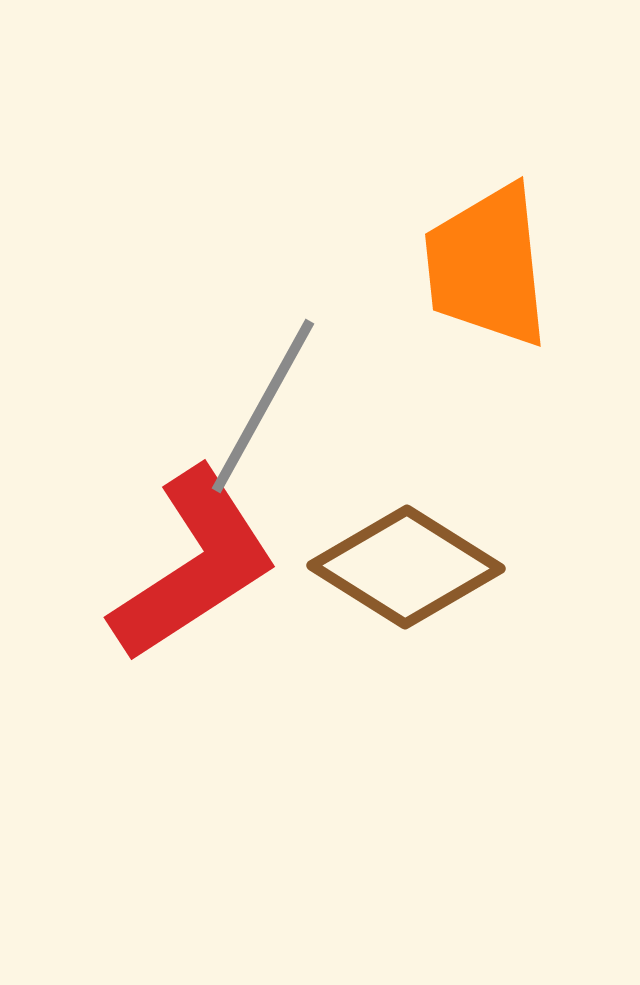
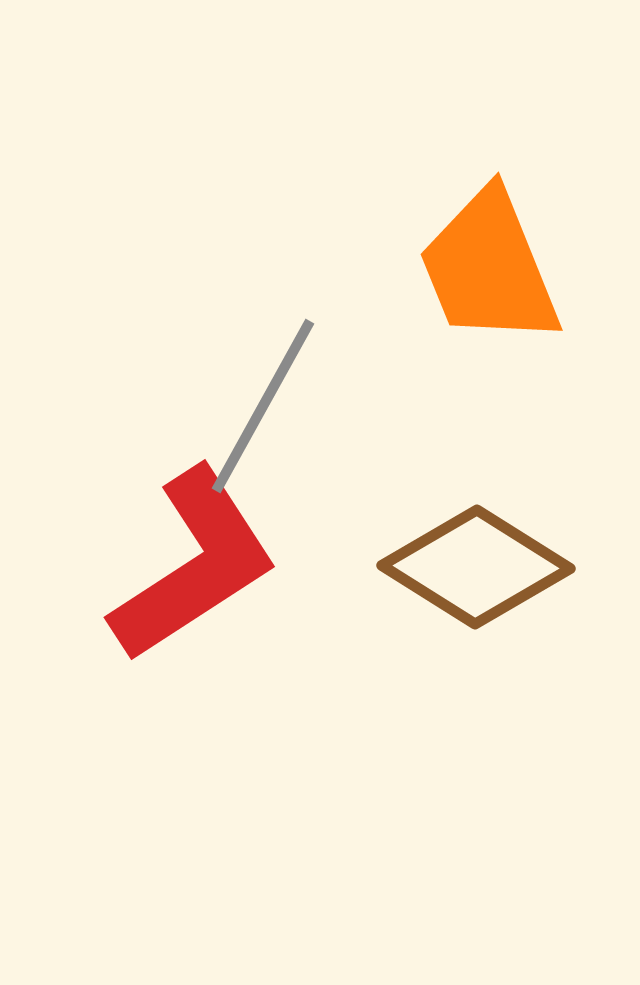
orange trapezoid: moved 2 px right, 2 px down; rotated 16 degrees counterclockwise
brown diamond: moved 70 px right
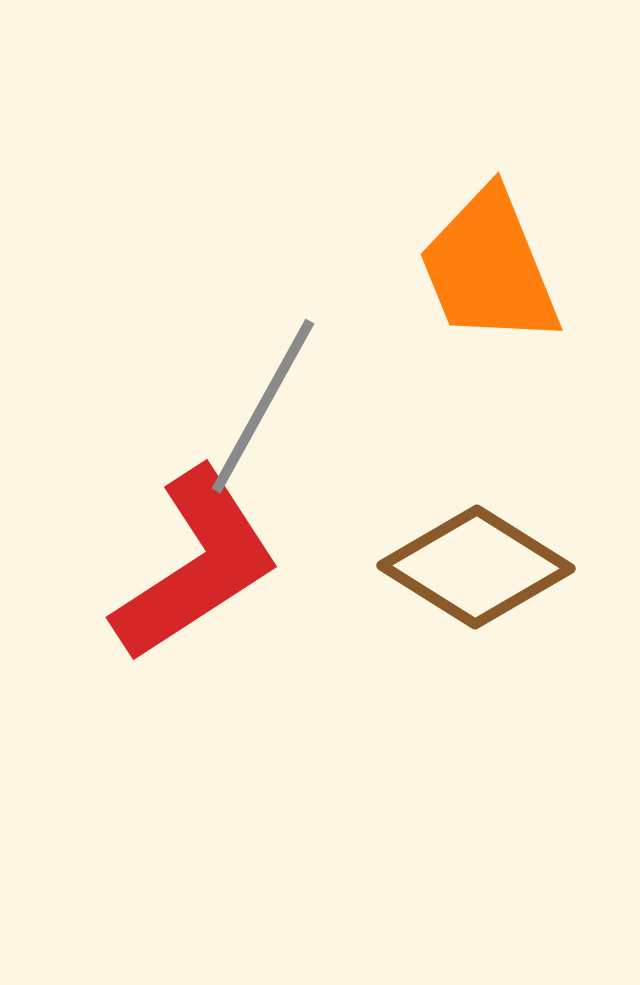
red L-shape: moved 2 px right
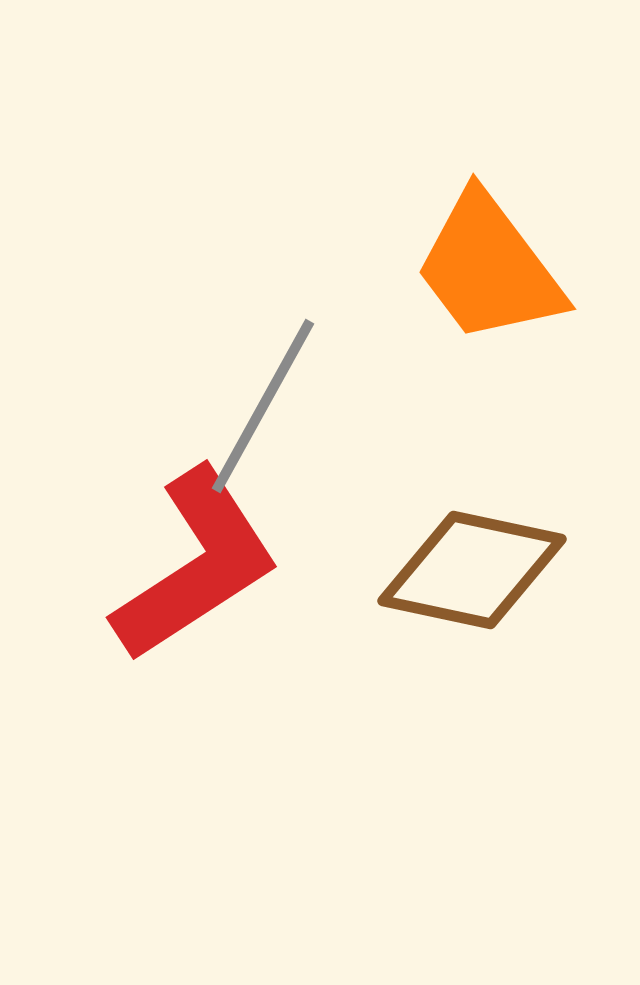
orange trapezoid: rotated 15 degrees counterclockwise
brown diamond: moved 4 px left, 3 px down; rotated 20 degrees counterclockwise
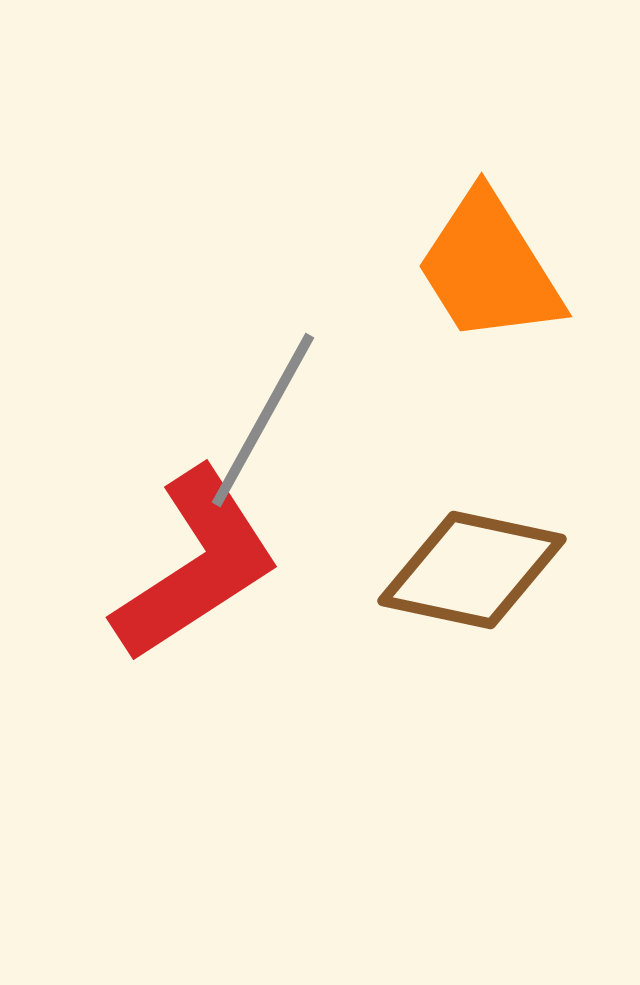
orange trapezoid: rotated 5 degrees clockwise
gray line: moved 14 px down
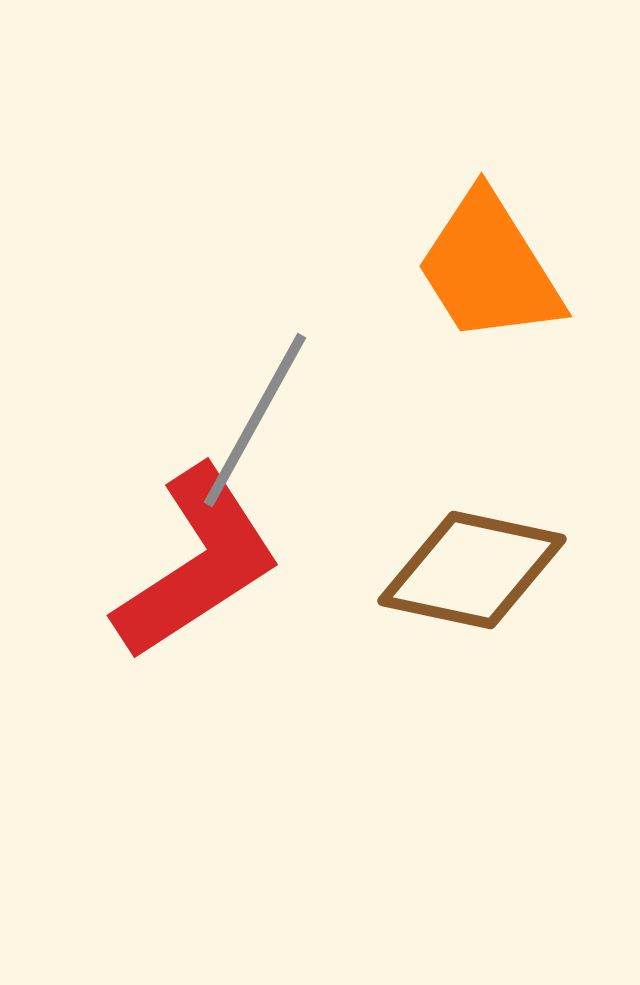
gray line: moved 8 px left
red L-shape: moved 1 px right, 2 px up
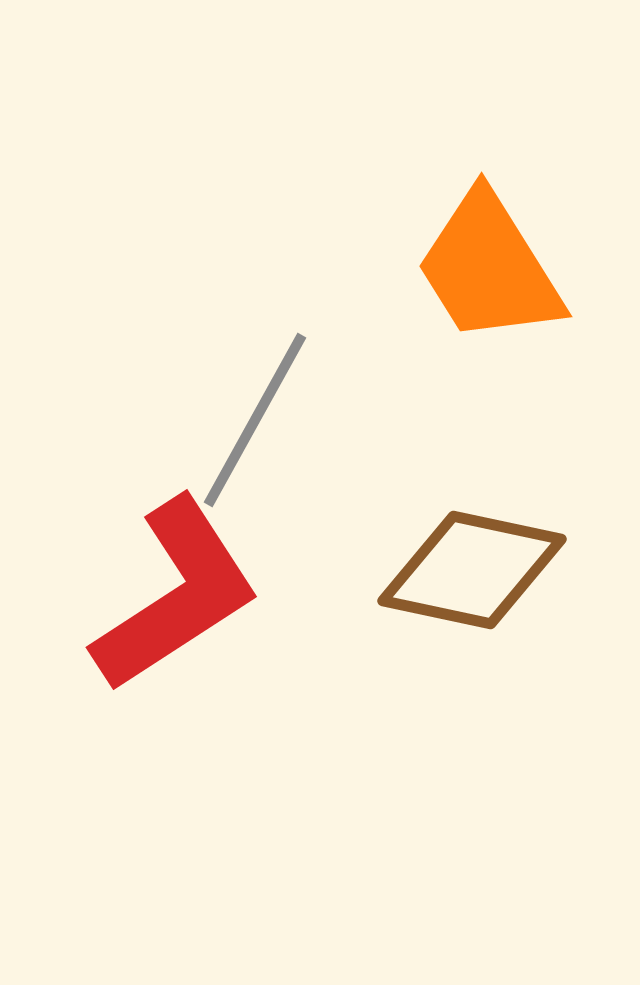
red L-shape: moved 21 px left, 32 px down
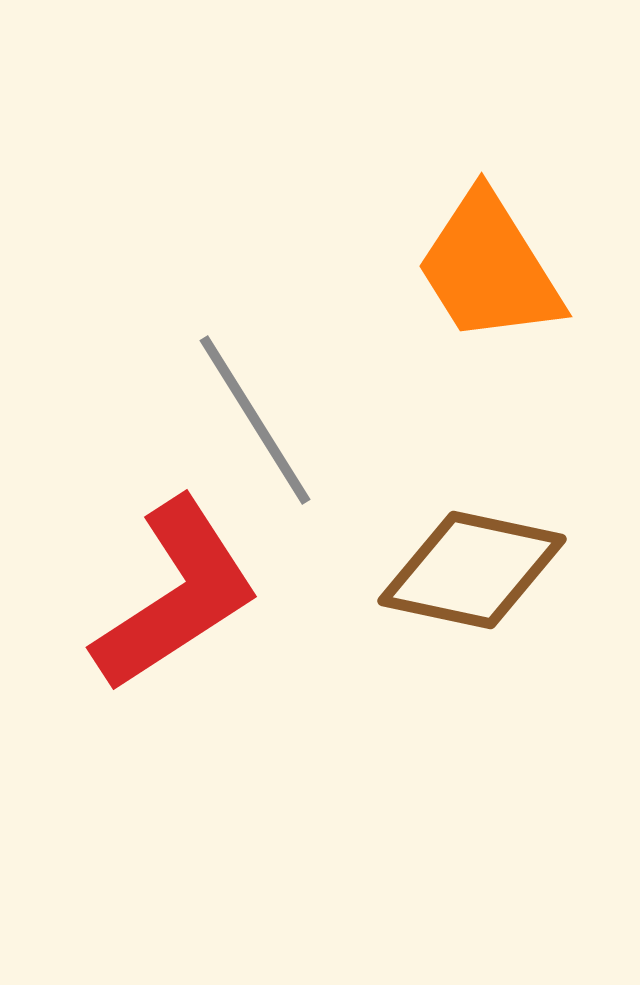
gray line: rotated 61 degrees counterclockwise
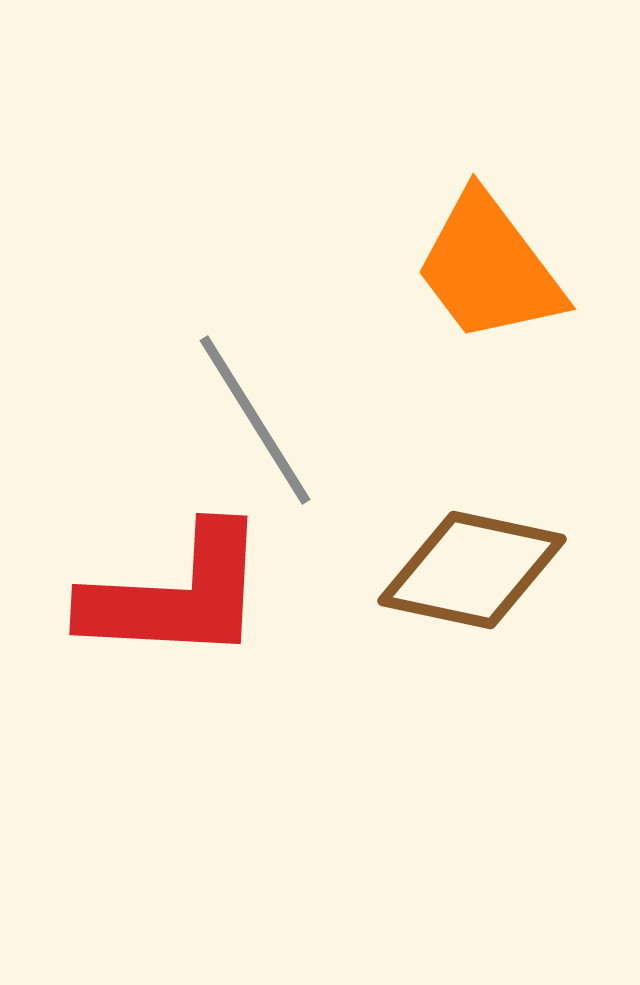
orange trapezoid: rotated 5 degrees counterclockwise
red L-shape: rotated 36 degrees clockwise
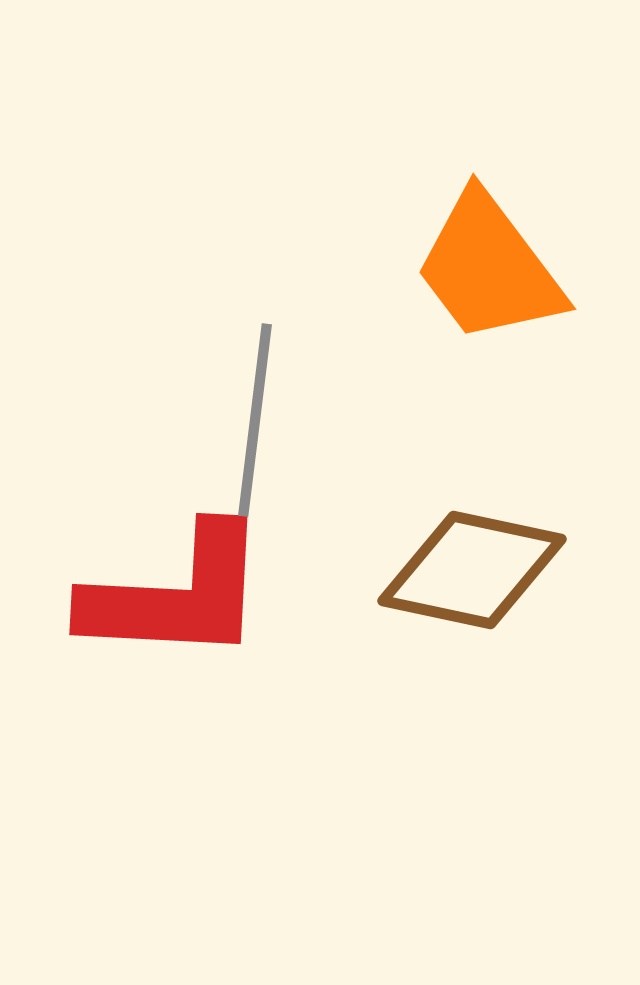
gray line: rotated 39 degrees clockwise
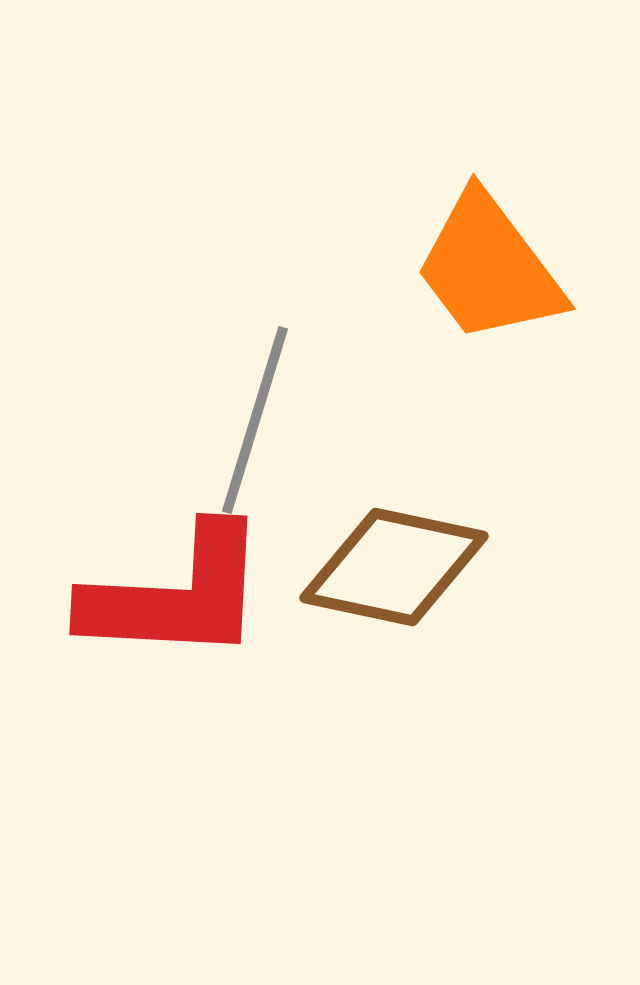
gray line: rotated 10 degrees clockwise
brown diamond: moved 78 px left, 3 px up
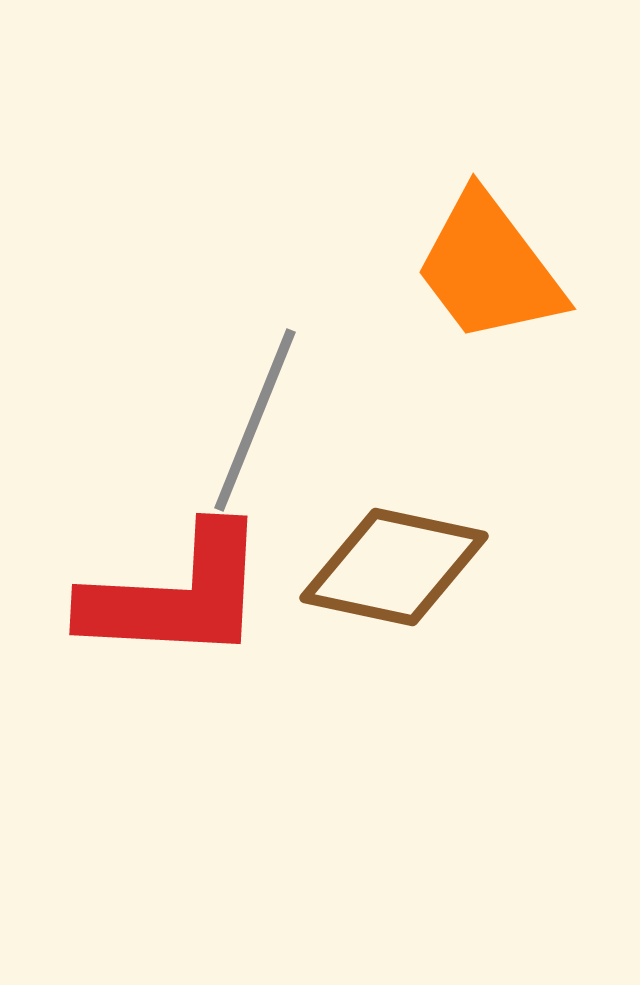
gray line: rotated 5 degrees clockwise
